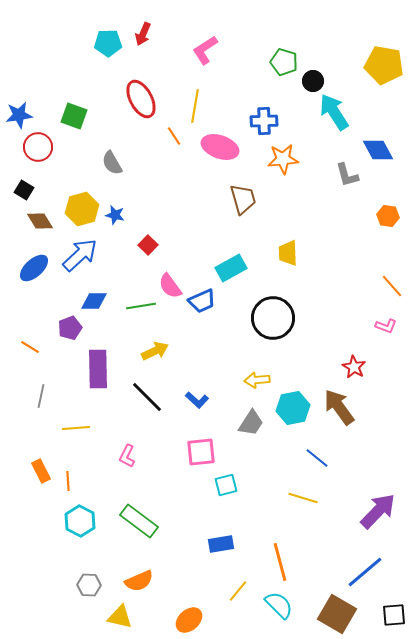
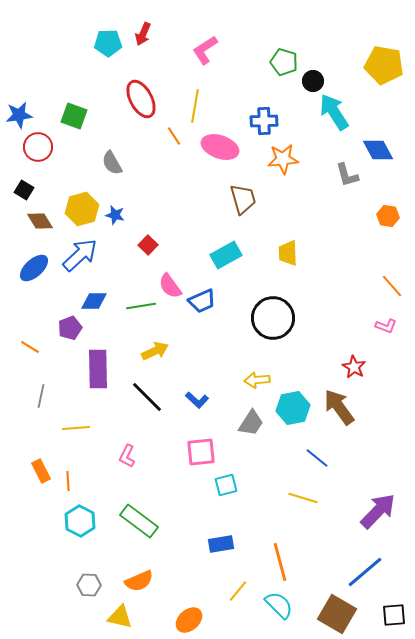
cyan rectangle at (231, 268): moved 5 px left, 13 px up
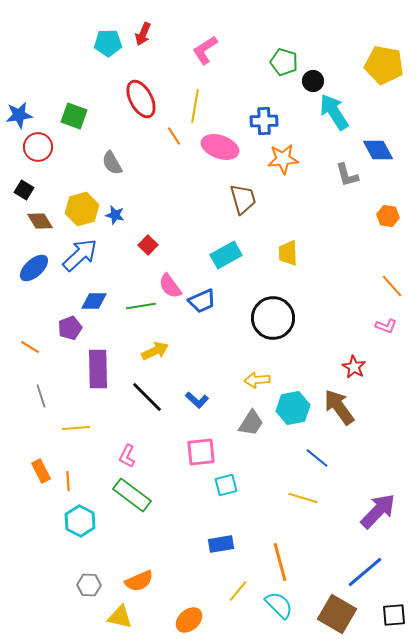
gray line at (41, 396): rotated 30 degrees counterclockwise
green rectangle at (139, 521): moved 7 px left, 26 px up
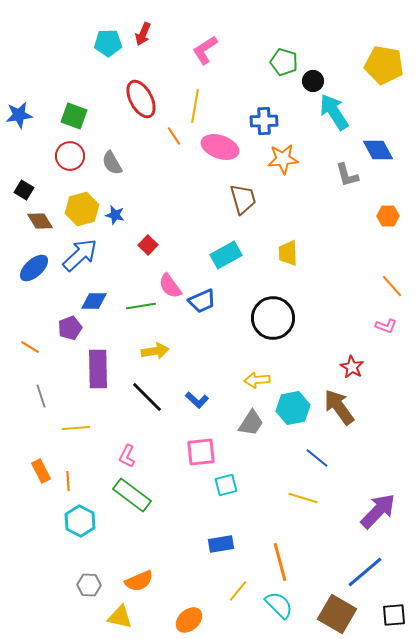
red circle at (38, 147): moved 32 px right, 9 px down
orange hexagon at (388, 216): rotated 10 degrees counterclockwise
yellow arrow at (155, 351): rotated 16 degrees clockwise
red star at (354, 367): moved 2 px left
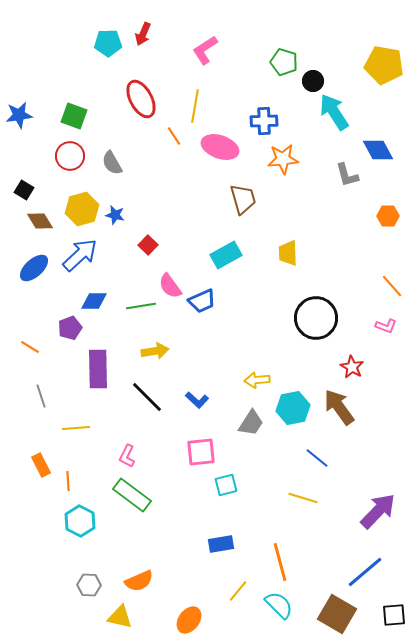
black circle at (273, 318): moved 43 px right
orange rectangle at (41, 471): moved 6 px up
orange ellipse at (189, 620): rotated 12 degrees counterclockwise
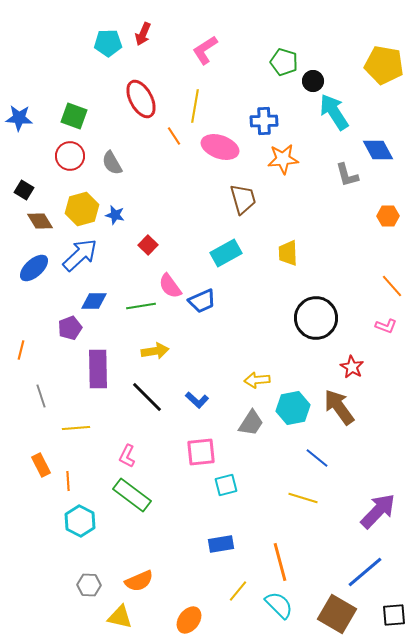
blue star at (19, 115): moved 3 px down; rotated 12 degrees clockwise
cyan rectangle at (226, 255): moved 2 px up
orange line at (30, 347): moved 9 px left, 3 px down; rotated 72 degrees clockwise
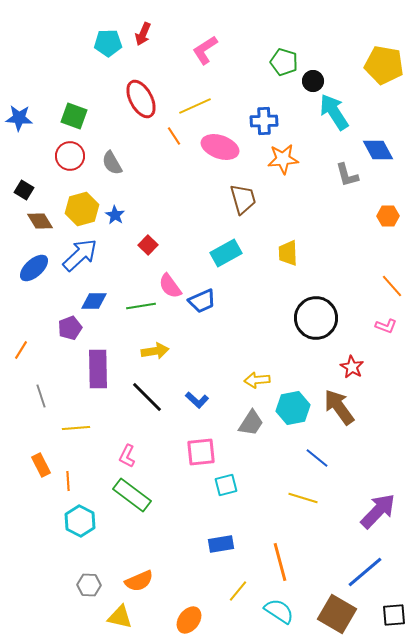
yellow line at (195, 106): rotated 56 degrees clockwise
blue star at (115, 215): rotated 18 degrees clockwise
orange line at (21, 350): rotated 18 degrees clockwise
cyan semicircle at (279, 605): moved 6 px down; rotated 12 degrees counterclockwise
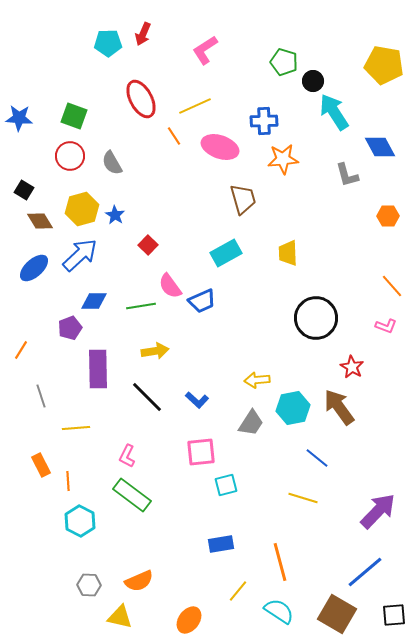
blue diamond at (378, 150): moved 2 px right, 3 px up
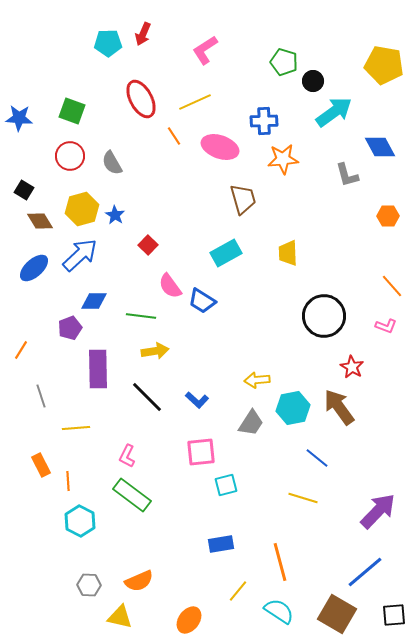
yellow line at (195, 106): moved 4 px up
cyan arrow at (334, 112): rotated 87 degrees clockwise
green square at (74, 116): moved 2 px left, 5 px up
blue trapezoid at (202, 301): rotated 56 degrees clockwise
green line at (141, 306): moved 10 px down; rotated 16 degrees clockwise
black circle at (316, 318): moved 8 px right, 2 px up
